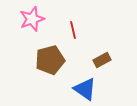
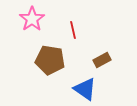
pink star: rotated 15 degrees counterclockwise
brown pentagon: rotated 24 degrees clockwise
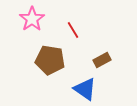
red line: rotated 18 degrees counterclockwise
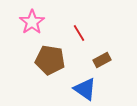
pink star: moved 3 px down
red line: moved 6 px right, 3 px down
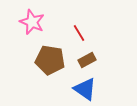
pink star: rotated 15 degrees counterclockwise
brown rectangle: moved 15 px left
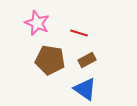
pink star: moved 5 px right, 1 px down
red line: rotated 42 degrees counterclockwise
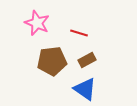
brown pentagon: moved 2 px right, 1 px down; rotated 16 degrees counterclockwise
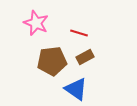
pink star: moved 1 px left
brown rectangle: moved 2 px left, 3 px up
blue triangle: moved 9 px left
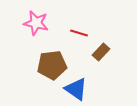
pink star: rotated 10 degrees counterclockwise
brown rectangle: moved 16 px right, 5 px up; rotated 18 degrees counterclockwise
brown pentagon: moved 4 px down
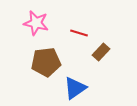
brown pentagon: moved 6 px left, 3 px up
blue triangle: moved 1 px left, 1 px up; rotated 50 degrees clockwise
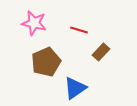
pink star: moved 2 px left
red line: moved 3 px up
brown pentagon: rotated 16 degrees counterclockwise
